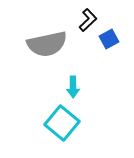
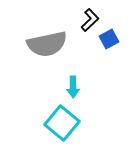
black L-shape: moved 2 px right
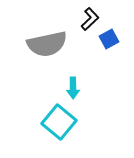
black L-shape: moved 1 px up
cyan arrow: moved 1 px down
cyan square: moved 3 px left, 1 px up
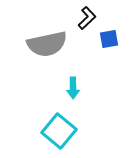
black L-shape: moved 3 px left, 1 px up
blue square: rotated 18 degrees clockwise
cyan square: moved 9 px down
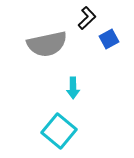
blue square: rotated 18 degrees counterclockwise
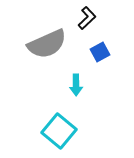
blue square: moved 9 px left, 13 px down
gray semicircle: rotated 12 degrees counterclockwise
cyan arrow: moved 3 px right, 3 px up
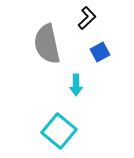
gray semicircle: rotated 102 degrees clockwise
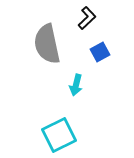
cyan arrow: rotated 15 degrees clockwise
cyan square: moved 4 px down; rotated 24 degrees clockwise
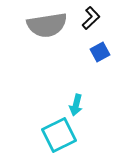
black L-shape: moved 4 px right
gray semicircle: moved 19 px up; rotated 87 degrees counterclockwise
cyan arrow: moved 20 px down
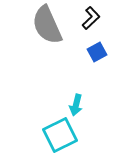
gray semicircle: rotated 75 degrees clockwise
blue square: moved 3 px left
cyan square: moved 1 px right
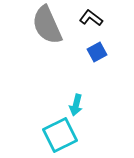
black L-shape: rotated 100 degrees counterclockwise
